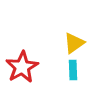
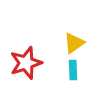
red star: moved 4 px right, 4 px up; rotated 12 degrees clockwise
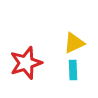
yellow triangle: rotated 10 degrees clockwise
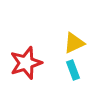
cyan rectangle: rotated 18 degrees counterclockwise
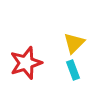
yellow triangle: rotated 20 degrees counterclockwise
